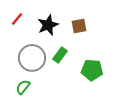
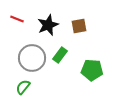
red line: rotated 72 degrees clockwise
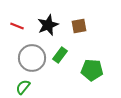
red line: moved 7 px down
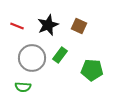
brown square: rotated 35 degrees clockwise
green semicircle: rotated 126 degrees counterclockwise
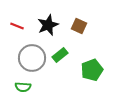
green rectangle: rotated 14 degrees clockwise
green pentagon: rotated 25 degrees counterclockwise
